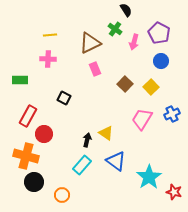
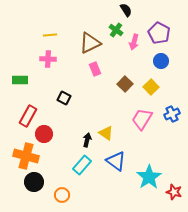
green cross: moved 1 px right, 1 px down
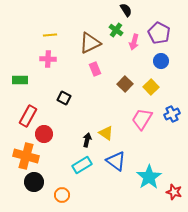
cyan rectangle: rotated 18 degrees clockwise
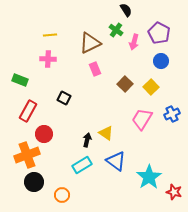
green rectangle: rotated 21 degrees clockwise
red rectangle: moved 5 px up
orange cross: moved 1 px right, 1 px up; rotated 35 degrees counterclockwise
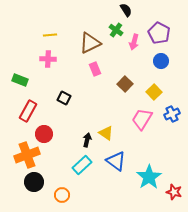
yellow square: moved 3 px right, 5 px down
cyan rectangle: rotated 12 degrees counterclockwise
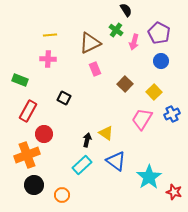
black circle: moved 3 px down
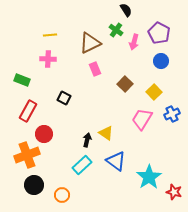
green rectangle: moved 2 px right
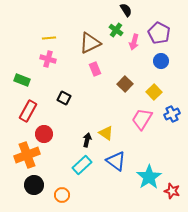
yellow line: moved 1 px left, 3 px down
pink cross: rotated 14 degrees clockwise
red star: moved 2 px left, 1 px up
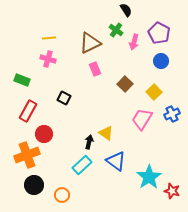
black arrow: moved 2 px right, 2 px down
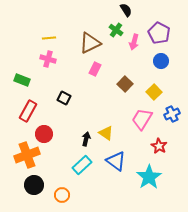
pink rectangle: rotated 48 degrees clockwise
black arrow: moved 3 px left, 3 px up
red star: moved 13 px left, 45 px up; rotated 14 degrees clockwise
